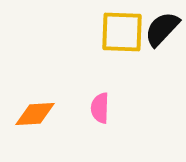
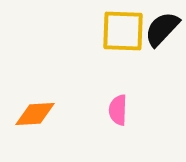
yellow square: moved 1 px right, 1 px up
pink semicircle: moved 18 px right, 2 px down
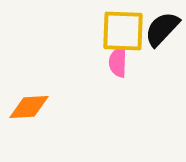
pink semicircle: moved 48 px up
orange diamond: moved 6 px left, 7 px up
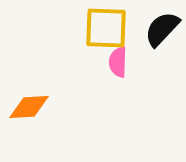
yellow square: moved 17 px left, 3 px up
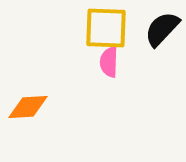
pink semicircle: moved 9 px left
orange diamond: moved 1 px left
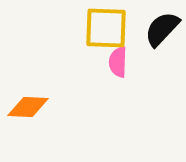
pink semicircle: moved 9 px right
orange diamond: rotated 6 degrees clockwise
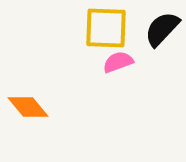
pink semicircle: rotated 68 degrees clockwise
orange diamond: rotated 48 degrees clockwise
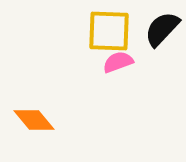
yellow square: moved 3 px right, 3 px down
orange diamond: moved 6 px right, 13 px down
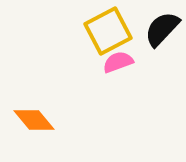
yellow square: moved 1 px left; rotated 30 degrees counterclockwise
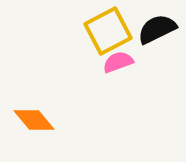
black semicircle: moved 5 px left; rotated 21 degrees clockwise
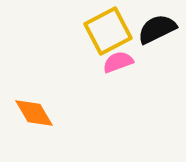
orange diamond: moved 7 px up; rotated 9 degrees clockwise
